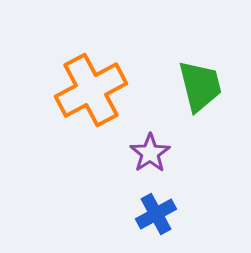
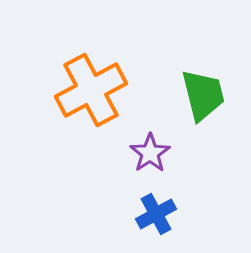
green trapezoid: moved 3 px right, 9 px down
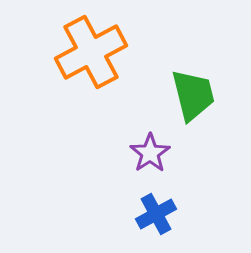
orange cross: moved 38 px up
green trapezoid: moved 10 px left
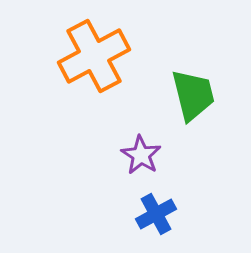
orange cross: moved 3 px right, 4 px down
purple star: moved 9 px left, 2 px down; rotated 6 degrees counterclockwise
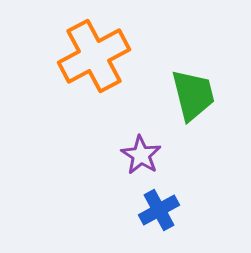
blue cross: moved 3 px right, 4 px up
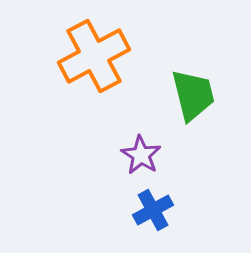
blue cross: moved 6 px left
